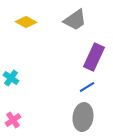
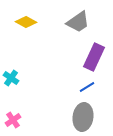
gray trapezoid: moved 3 px right, 2 px down
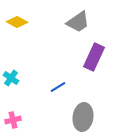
yellow diamond: moved 9 px left
blue line: moved 29 px left
pink cross: rotated 21 degrees clockwise
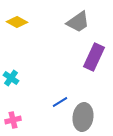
blue line: moved 2 px right, 15 px down
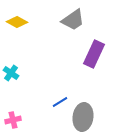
gray trapezoid: moved 5 px left, 2 px up
purple rectangle: moved 3 px up
cyan cross: moved 5 px up
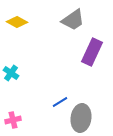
purple rectangle: moved 2 px left, 2 px up
gray ellipse: moved 2 px left, 1 px down
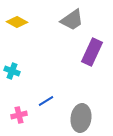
gray trapezoid: moved 1 px left
cyan cross: moved 1 px right, 2 px up; rotated 14 degrees counterclockwise
blue line: moved 14 px left, 1 px up
pink cross: moved 6 px right, 5 px up
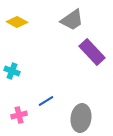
purple rectangle: rotated 68 degrees counterclockwise
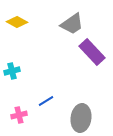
gray trapezoid: moved 4 px down
cyan cross: rotated 35 degrees counterclockwise
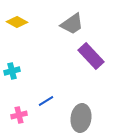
purple rectangle: moved 1 px left, 4 px down
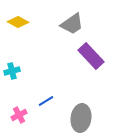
yellow diamond: moved 1 px right
pink cross: rotated 14 degrees counterclockwise
